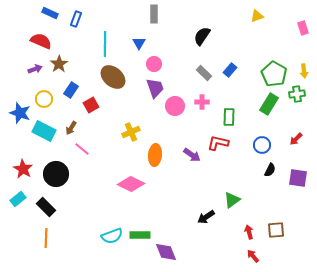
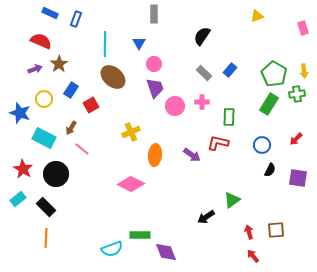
cyan rectangle at (44, 131): moved 7 px down
cyan semicircle at (112, 236): moved 13 px down
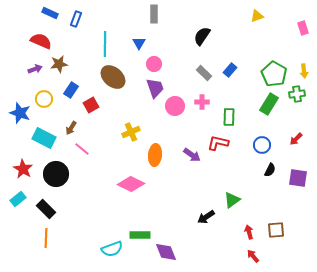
brown star at (59, 64): rotated 24 degrees clockwise
black rectangle at (46, 207): moved 2 px down
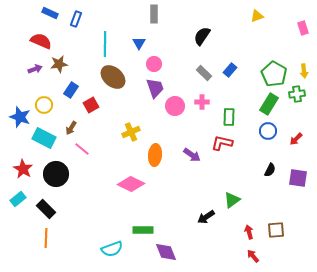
yellow circle at (44, 99): moved 6 px down
blue star at (20, 113): moved 4 px down
red L-shape at (218, 143): moved 4 px right
blue circle at (262, 145): moved 6 px right, 14 px up
green rectangle at (140, 235): moved 3 px right, 5 px up
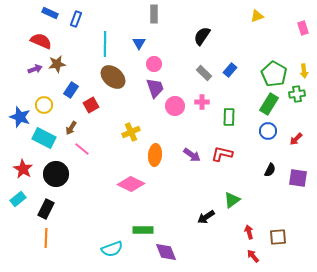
brown star at (59, 64): moved 2 px left
red L-shape at (222, 143): moved 11 px down
black rectangle at (46, 209): rotated 72 degrees clockwise
brown square at (276, 230): moved 2 px right, 7 px down
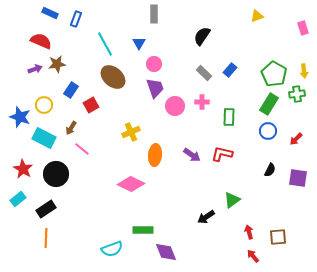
cyan line at (105, 44): rotated 30 degrees counterclockwise
black rectangle at (46, 209): rotated 30 degrees clockwise
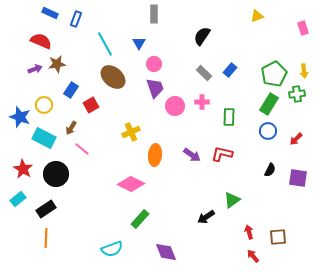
green pentagon at (274, 74): rotated 15 degrees clockwise
green rectangle at (143, 230): moved 3 px left, 11 px up; rotated 48 degrees counterclockwise
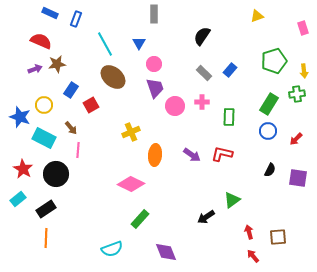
green pentagon at (274, 74): moved 13 px up; rotated 10 degrees clockwise
brown arrow at (71, 128): rotated 72 degrees counterclockwise
pink line at (82, 149): moved 4 px left, 1 px down; rotated 56 degrees clockwise
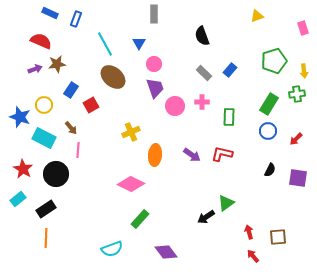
black semicircle at (202, 36): rotated 54 degrees counterclockwise
green triangle at (232, 200): moved 6 px left, 3 px down
purple diamond at (166, 252): rotated 15 degrees counterclockwise
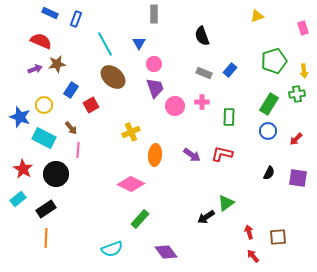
gray rectangle at (204, 73): rotated 21 degrees counterclockwise
black semicircle at (270, 170): moved 1 px left, 3 px down
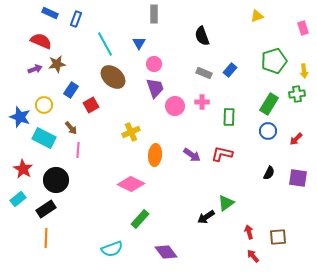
black circle at (56, 174): moved 6 px down
